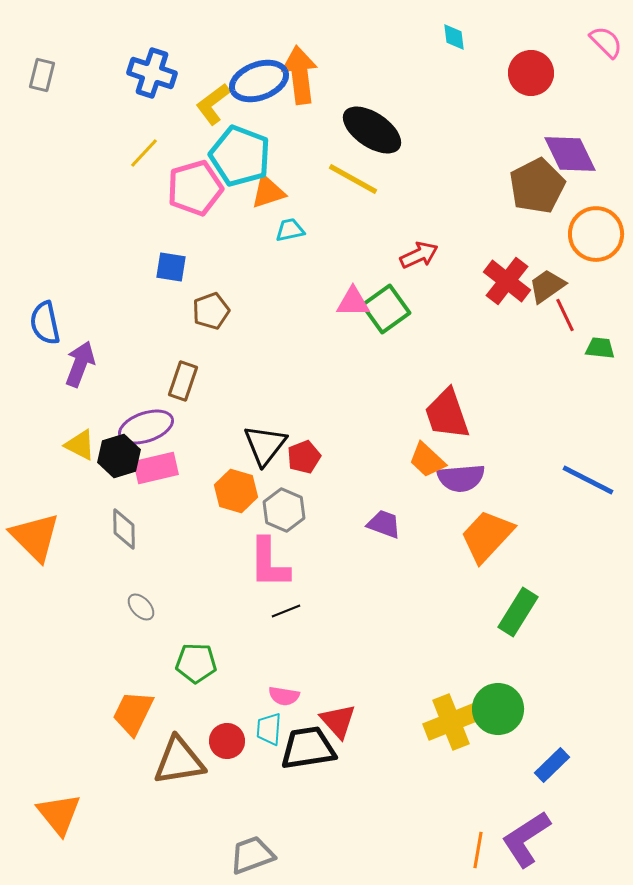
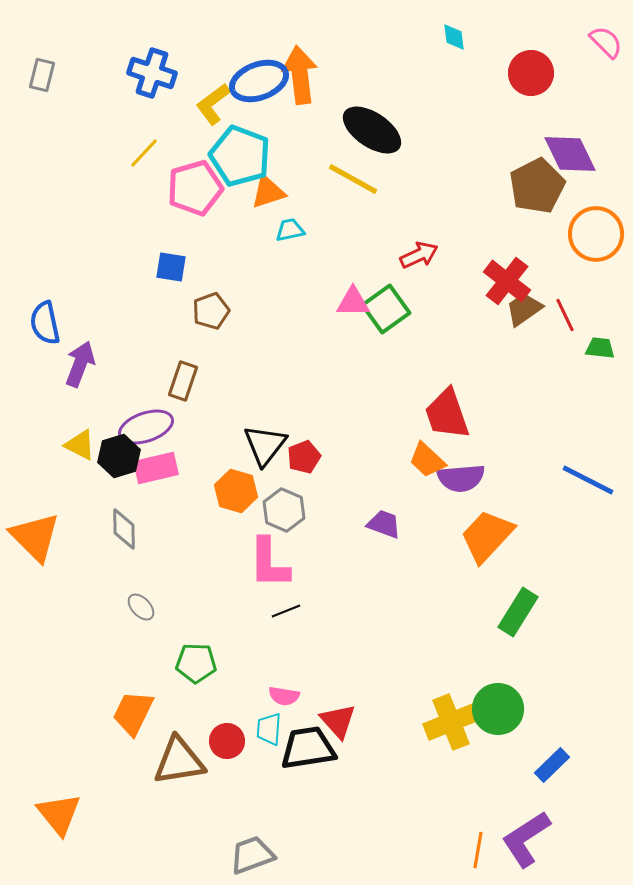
brown trapezoid at (547, 286): moved 23 px left, 23 px down
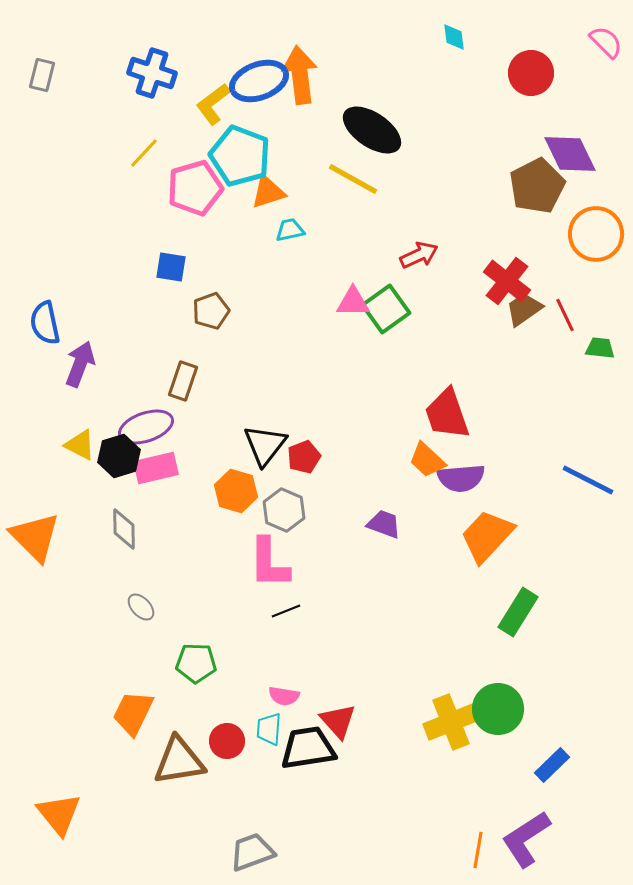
gray trapezoid at (252, 855): moved 3 px up
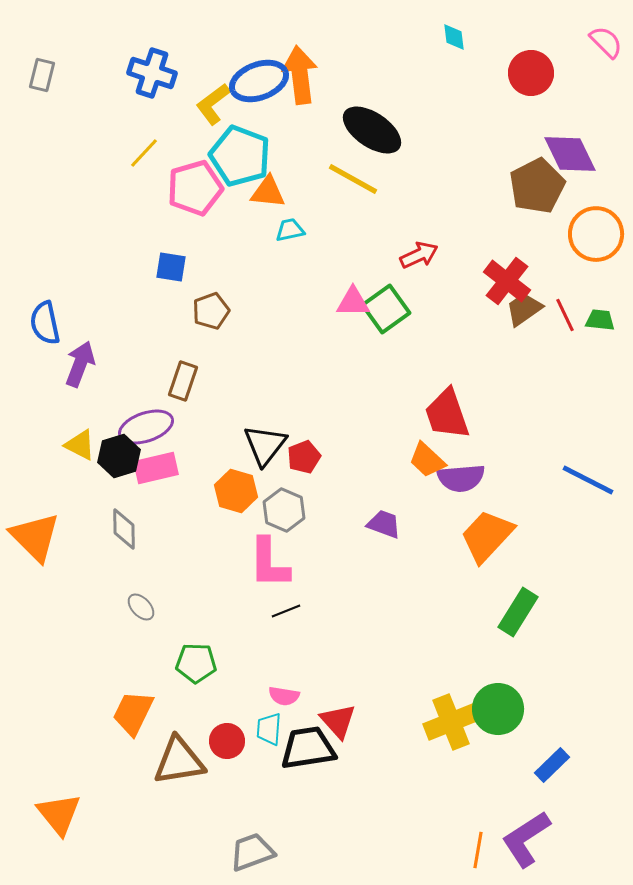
orange triangle at (268, 192): rotated 24 degrees clockwise
green trapezoid at (600, 348): moved 28 px up
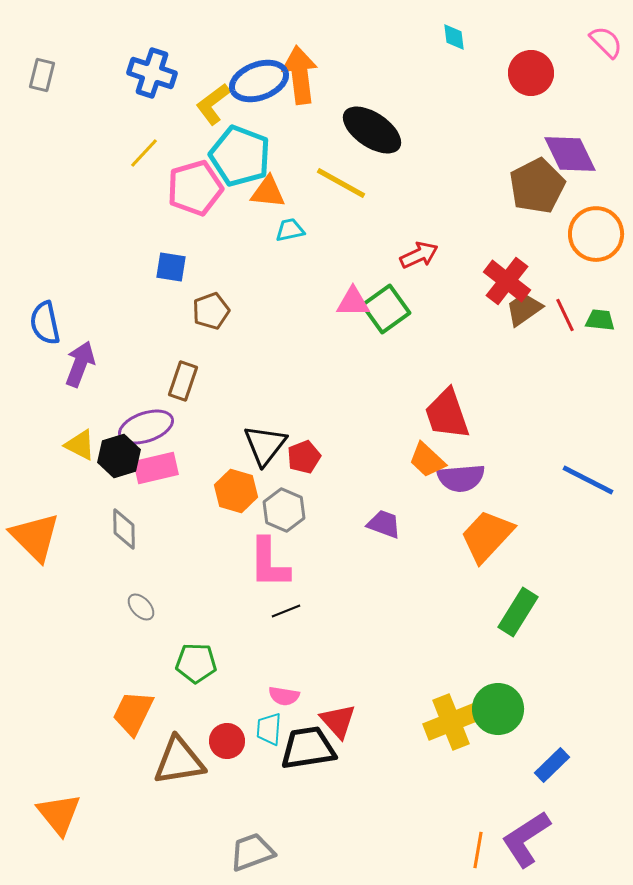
yellow line at (353, 179): moved 12 px left, 4 px down
